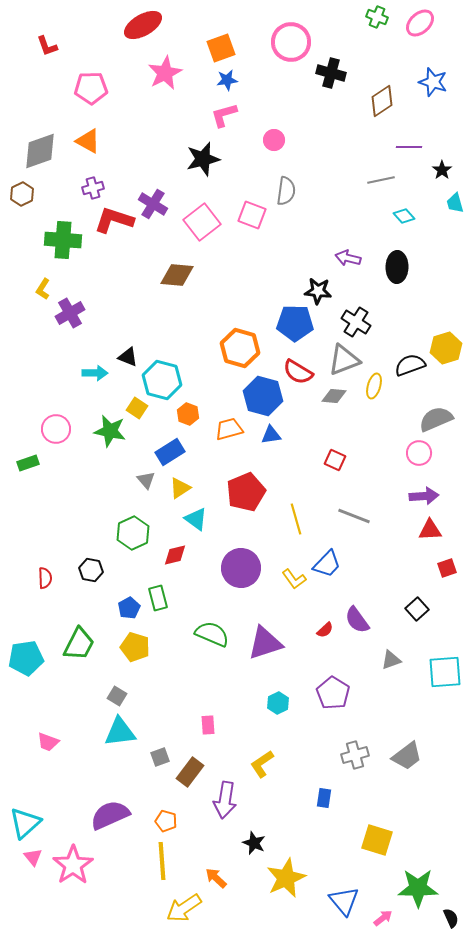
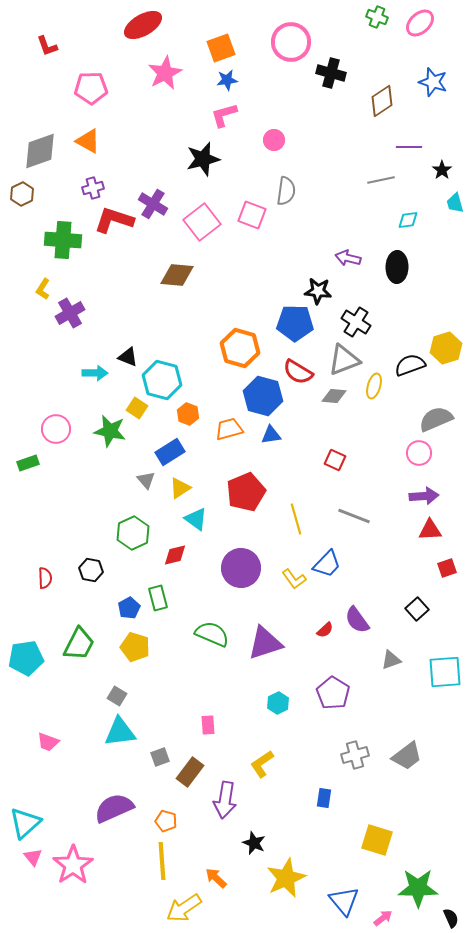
cyan diamond at (404, 216): moved 4 px right, 4 px down; rotated 55 degrees counterclockwise
purple semicircle at (110, 815): moved 4 px right, 7 px up
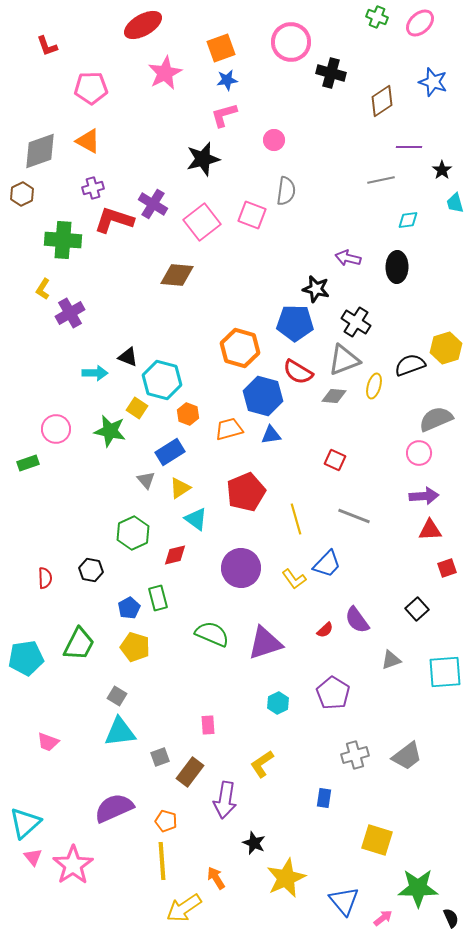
black star at (318, 291): moved 2 px left, 2 px up; rotated 8 degrees clockwise
orange arrow at (216, 878): rotated 15 degrees clockwise
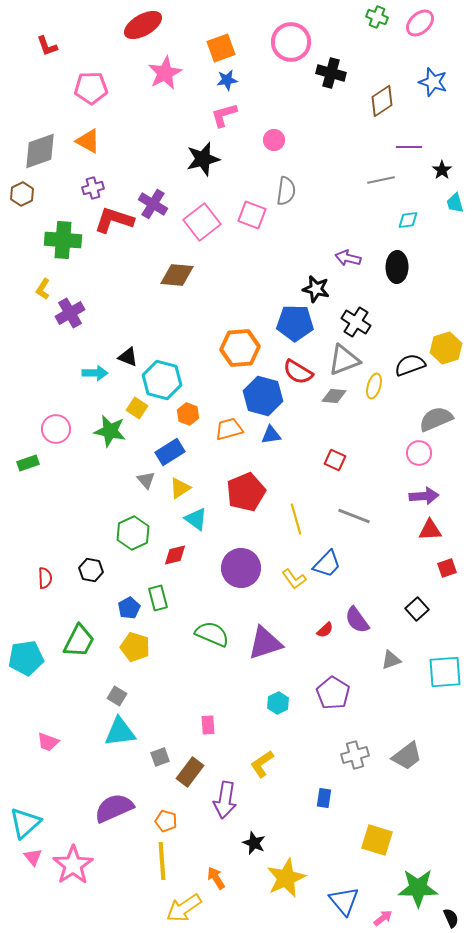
orange hexagon at (240, 348): rotated 21 degrees counterclockwise
green trapezoid at (79, 644): moved 3 px up
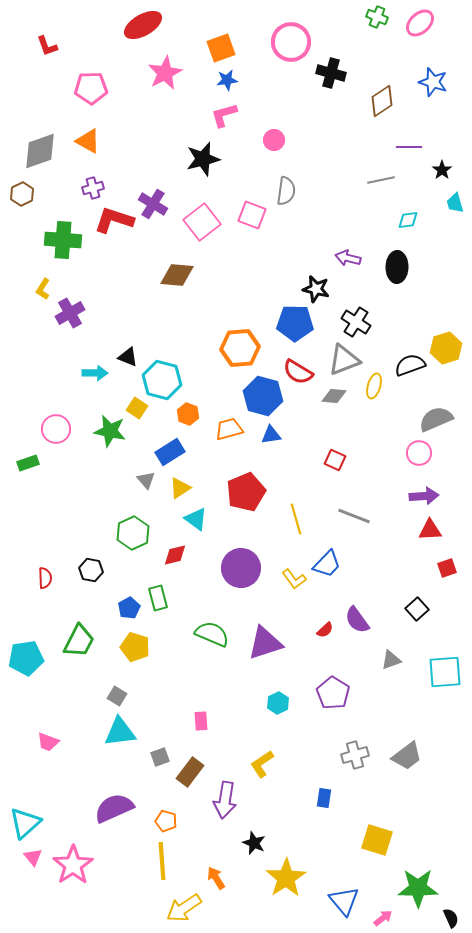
pink rectangle at (208, 725): moved 7 px left, 4 px up
yellow star at (286, 878): rotated 9 degrees counterclockwise
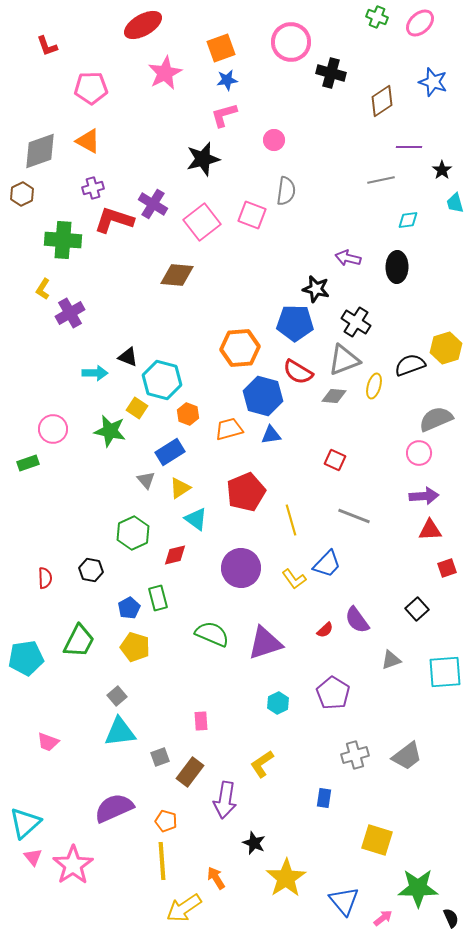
pink circle at (56, 429): moved 3 px left
yellow line at (296, 519): moved 5 px left, 1 px down
gray square at (117, 696): rotated 18 degrees clockwise
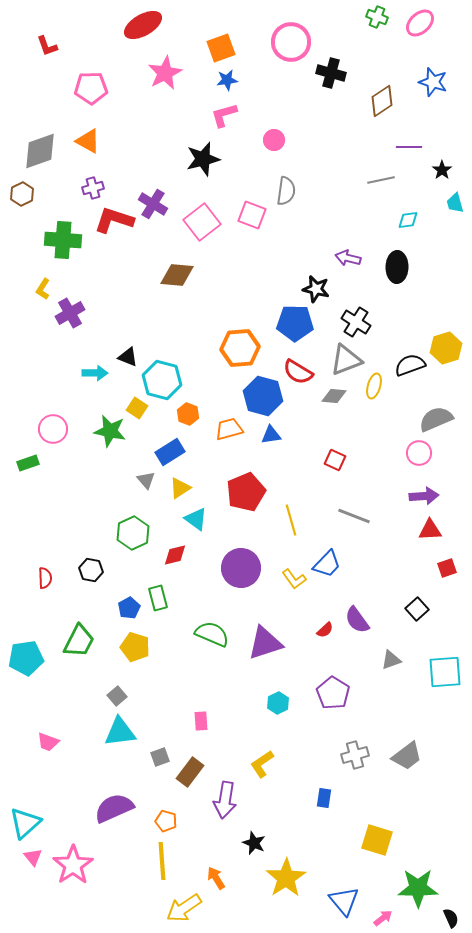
gray triangle at (344, 360): moved 2 px right
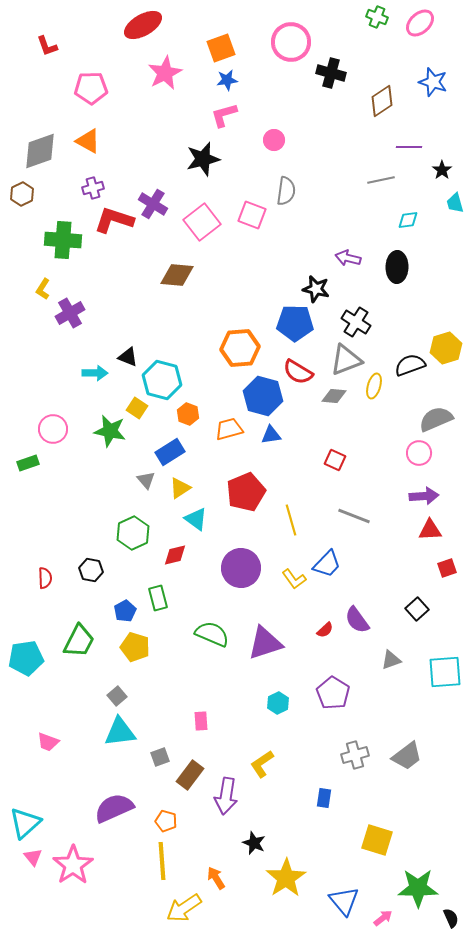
blue pentagon at (129, 608): moved 4 px left, 3 px down
brown rectangle at (190, 772): moved 3 px down
purple arrow at (225, 800): moved 1 px right, 4 px up
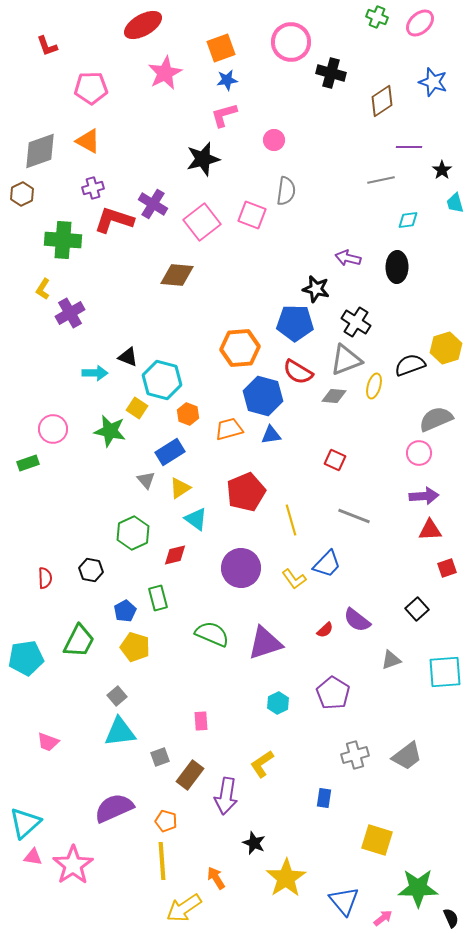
purple semicircle at (357, 620): rotated 16 degrees counterclockwise
pink triangle at (33, 857): rotated 42 degrees counterclockwise
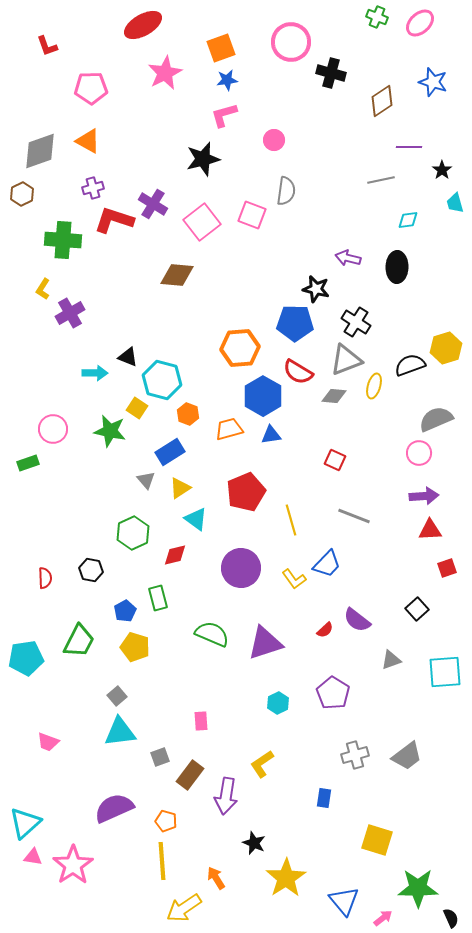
blue hexagon at (263, 396): rotated 15 degrees clockwise
